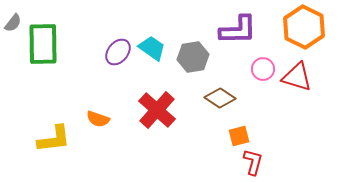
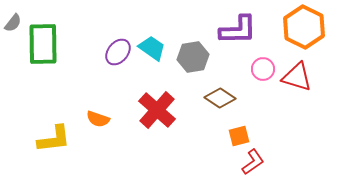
red L-shape: rotated 40 degrees clockwise
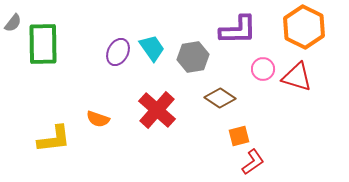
cyan trapezoid: rotated 20 degrees clockwise
purple ellipse: rotated 12 degrees counterclockwise
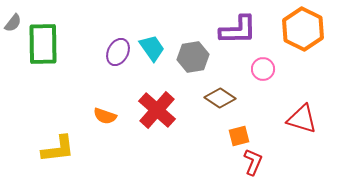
orange hexagon: moved 1 px left, 2 px down
red triangle: moved 5 px right, 42 px down
orange semicircle: moved 7 px right, 3 px up
yellow L-shape: moved 4 px right, 10 px down
red L-shape: rotated 32 degrees counterclockwise
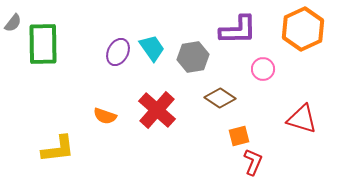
orange hexagon: rotated 9 degrees clockwise
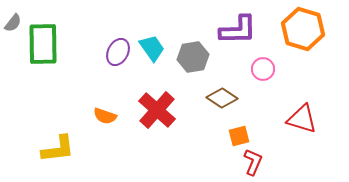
orange hexagon: rotated 18 degrees counterclockwise
brown diamond: moved 2 px right
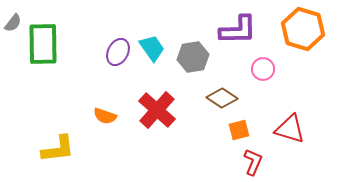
red triangle: moved 12 px left, 10 px down
orange square: moved 6 px up
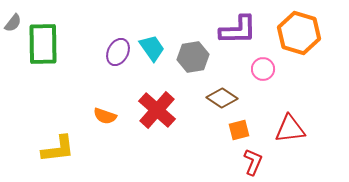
orange hexagon: moved 4 px left, 4 px down
red triangle: rotated 24 degrees counterclockwise
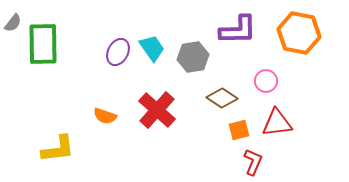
orange hexagon: rotated 6 degrees counterclockwise
pink circle: moved 3 px right, 12 px down
red triangle: moved 13 px left, 6 px up
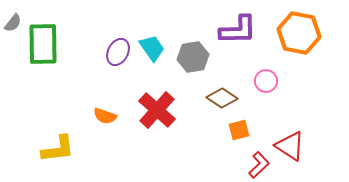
red triangle: moved 13 px right, 23 px down; rotated 40 degrees clockwise
red L-shape: moved 6 px right, 3 px down; rotated 24 degrees clockwise
